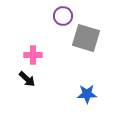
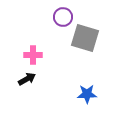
purple circle: moved 1 px down
gray square: moved 1 px left
black arrow: rotated 72 degrees counterclockwise
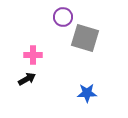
blue star: moved 1 px up
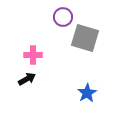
blue star: rotated 30 degrees counterclockwise
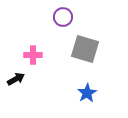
gray square: moved 11 px down
black arrow: moved 11 px left
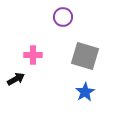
gray square: moved 7 px down
blue star: moved 2 px left, 1 px up
